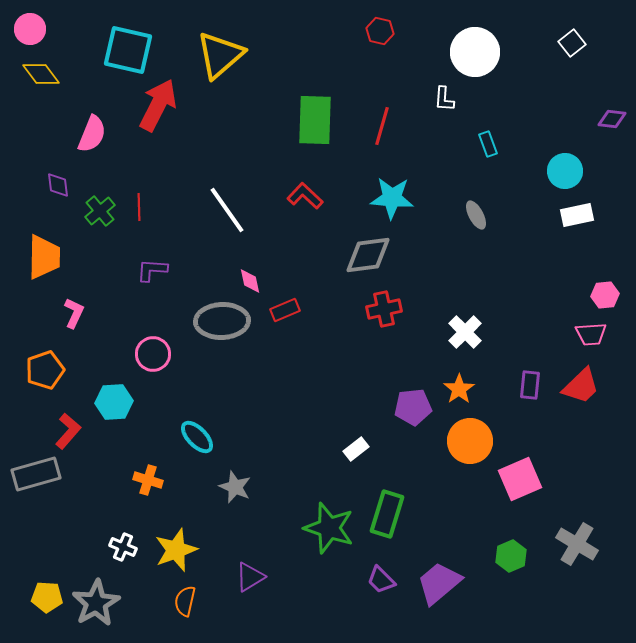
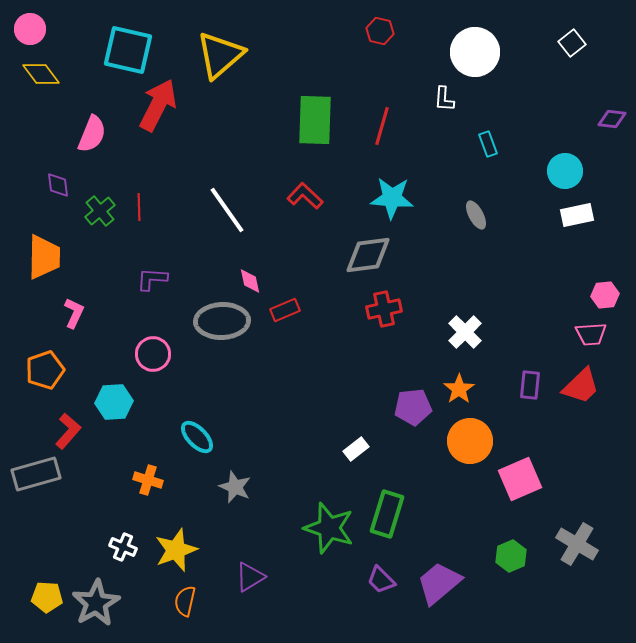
purple L-shape at (152, 270): moved 9 px down
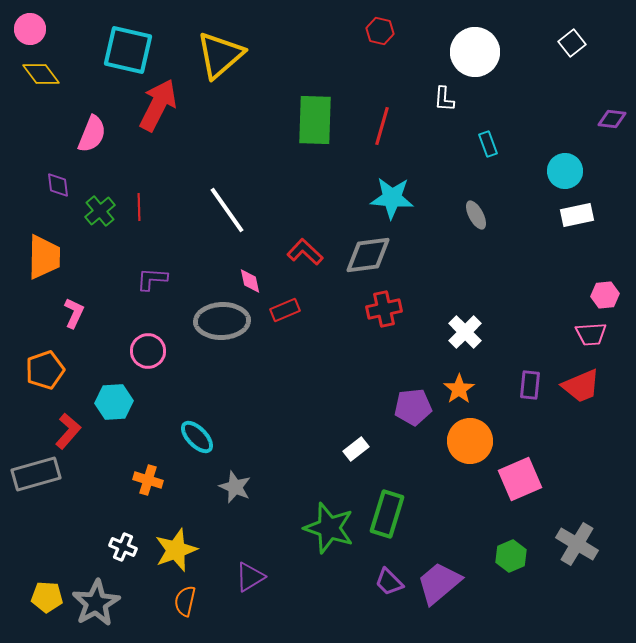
red L-shape at (305, 196): moved 56 px down
pink circle at (153, 354): moved 5 px left, 3 px up
red trapezoid at (581, 386): rotated 21 degrees clockwise
purple trapezoid at (381, 580): moved 8 px right, 2 px down
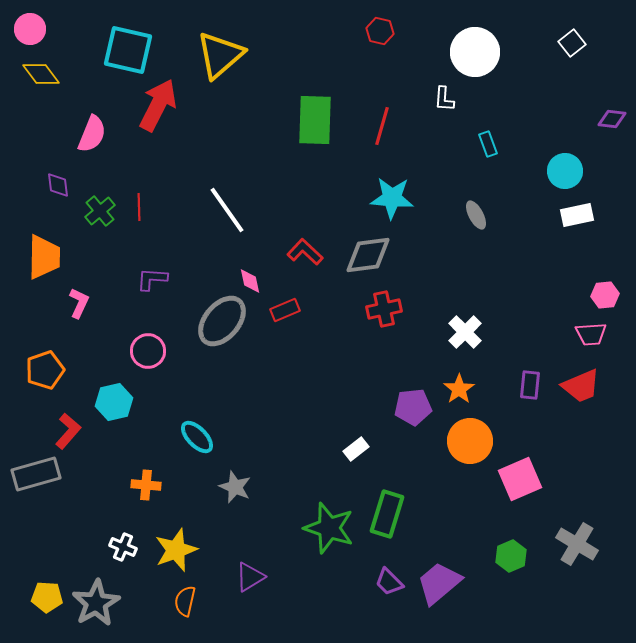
pink L-shape at (74, 313): moved 5 px right, 10 px up
gray ellipse at (222, 321): rotated 48 degrees counterclockwise
cyan hexagon at (114, 402): rotated 9 degrees counterclockwise
orange cross at (148, 480): moved 2 px left, 5 px down; rotated 12 degrees counterclockwise
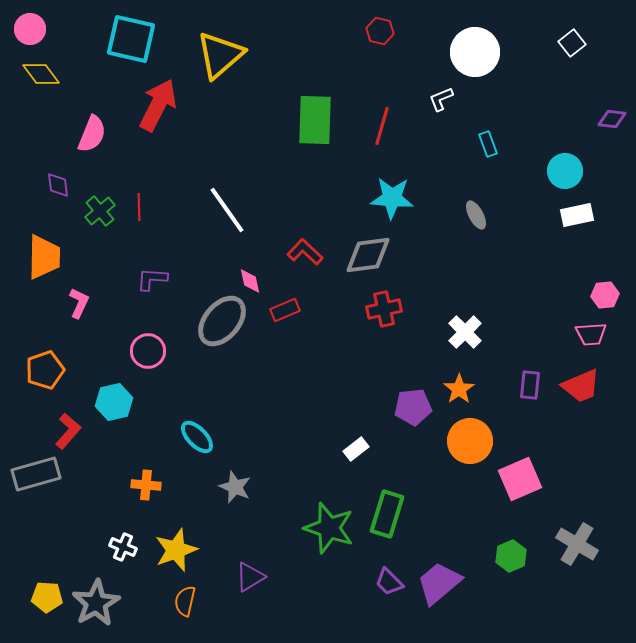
cyan square at (128, 50): moved 3 px right, 11 px up
white L-shape at (444, 99): moved 3 px left; rotated 64 degrees clockwise
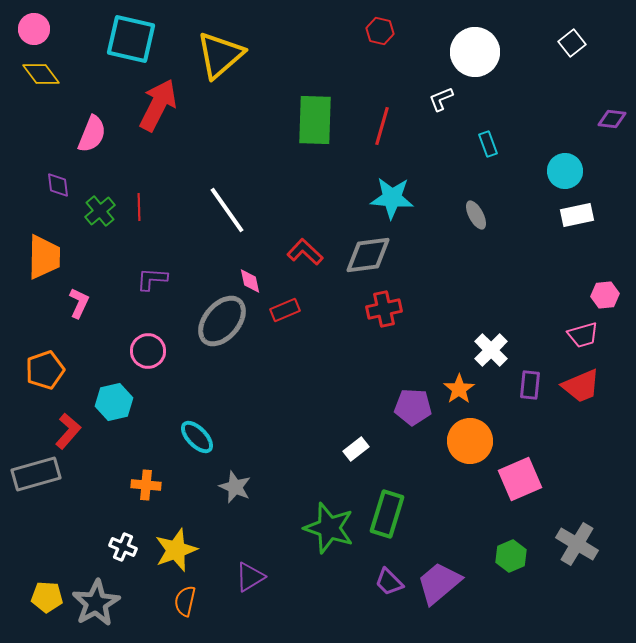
pink circle at (30, 29): moved 4 px right
white cross at (465, 332): moved 26 px right, 18 px down
pink trapezoid at (591, 334): moved 8 px left, 1 px down; rotated 12 degrees counterclockwise
purple pentagon at (413, 407): rotated 9 degrees clockwise
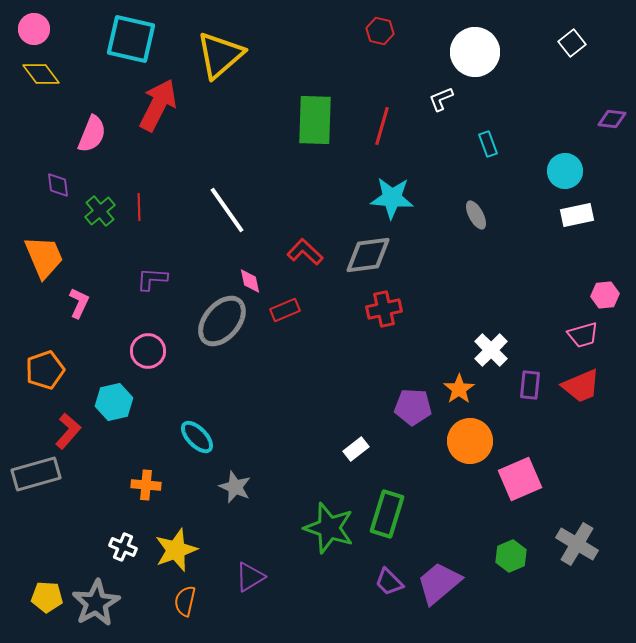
orange trapezoid at (44, 257): rotated 24 degrees counterclockwise
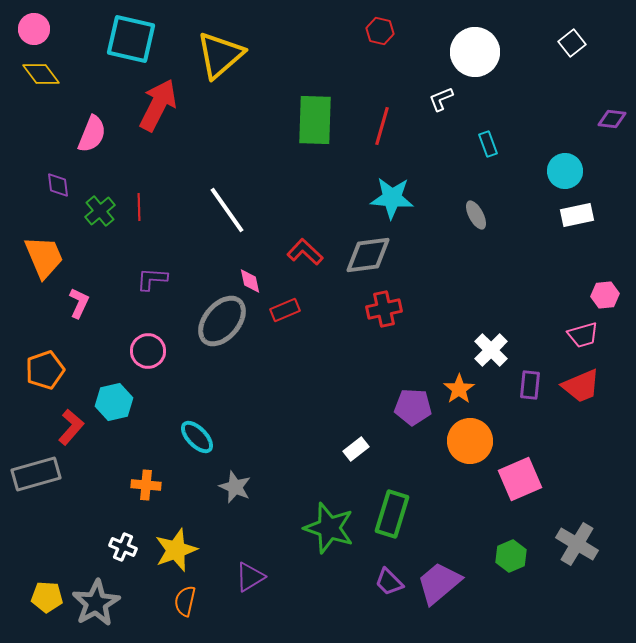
red L-shape at (68, 431): moved 3 px right, 4 px up
green rectangle at (387, 514): moved 5 px right
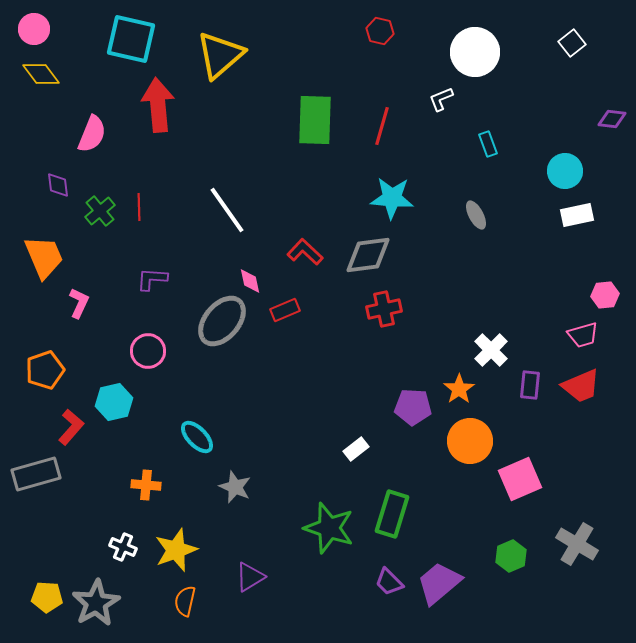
red arrow at (158, 105): rotated 32 degrees counterclockwise
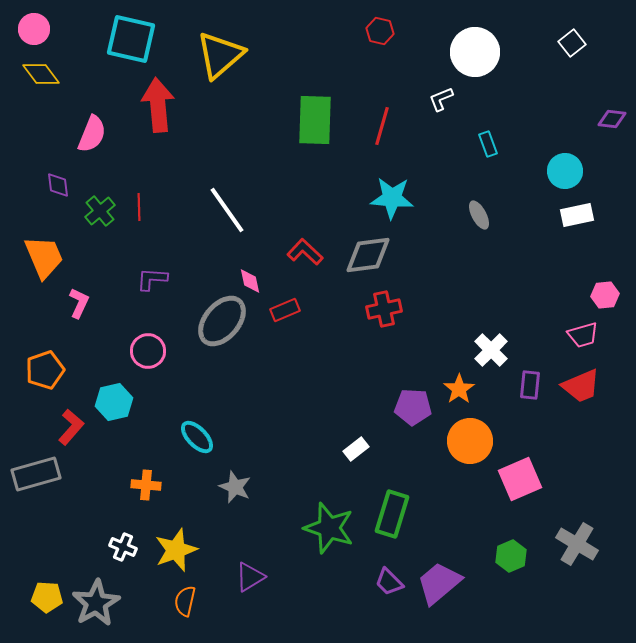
gray ellipse at (476, 215): moved 3 px right
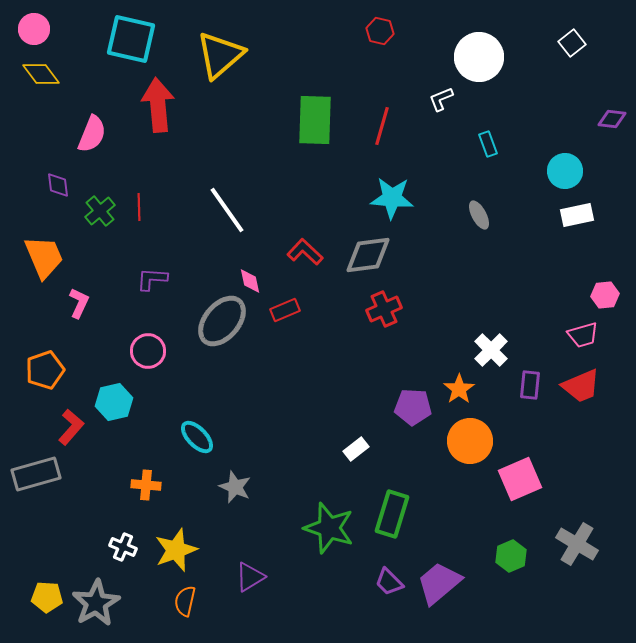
white circle at (475, 52): moved 4 px right, 5 px down
red cross at (384, 309): rotated 12 degrees counterclockwise
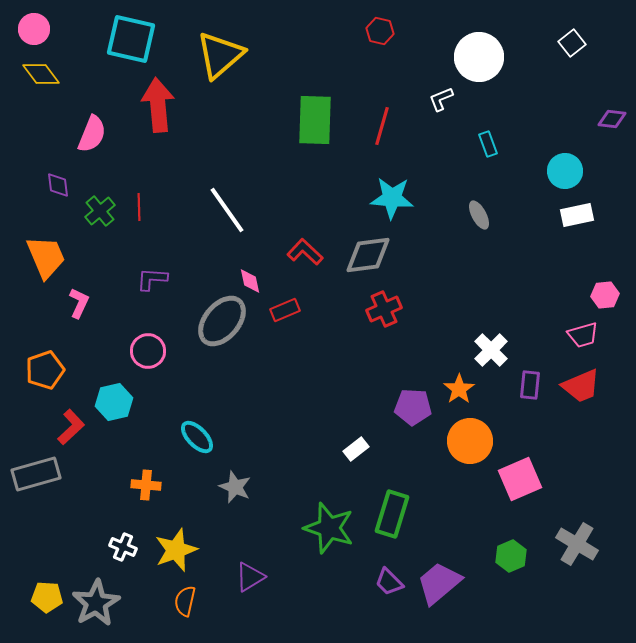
orange trapezoid at (44, 257): moved 2 px right
red L-shape at (71, 427): rotated 6 degrees clockwise
